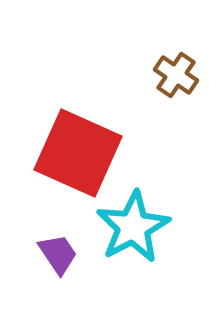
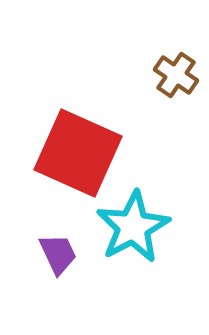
purple trapezoid: rotated 9 degrees clockwise
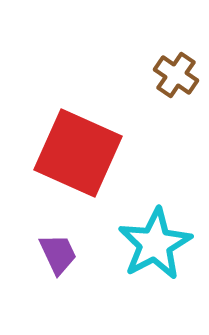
cyan star: moved 22 px right, 17 px down
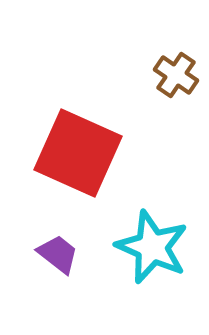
cyan star: moved 3 px left, 3 px down; rotated 20 degrees counterclockwise
purple trapezoid: rotated 27 degrees counterclockwise
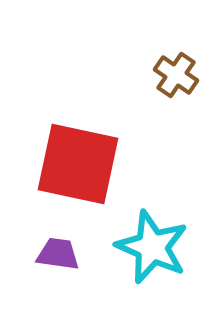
red square: moved 11 px down; rotated 12 degrees counterclockwise
purple trapezoid: rotated 30 degrees counterclockwise
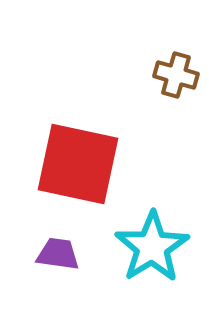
brown cross: rotated 18 degrees counterclockwise
cyan star: rotated 16 degrees clockwise
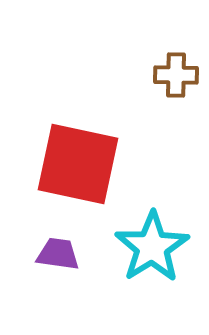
brown cross: rotated 15 degrees counterclockwise
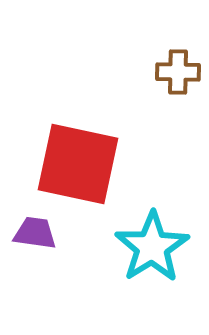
brown cross: moved 2 px right, 3 px up
purple trapezoid: moved 23 px left, 21 px up
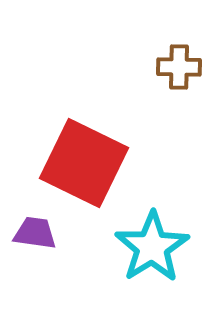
brown cross: moved 1 px right, 5 px up
red square: moved 6 px right, 1 px up; rotated 14 degrees clockwise
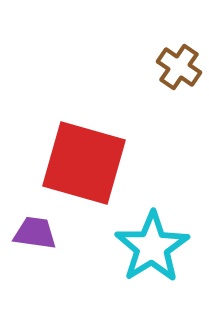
brown cross: rotated 33 degrees clockwise
red square: rotated 10 degrees counterclockwise
